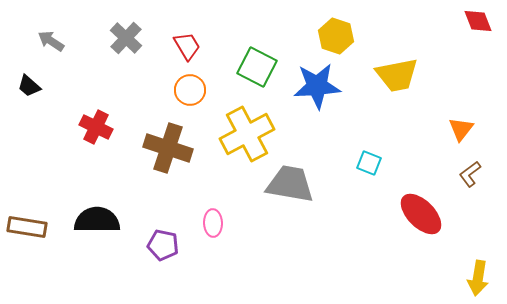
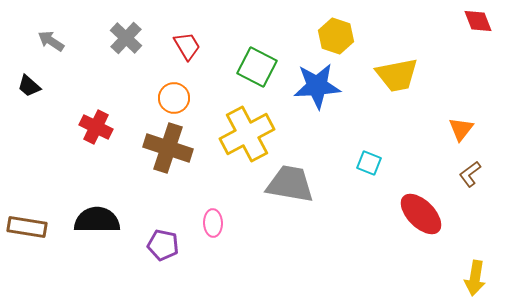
orange circle: moved 16 px left, 8 px down
yellow arrow: moved 3 px left
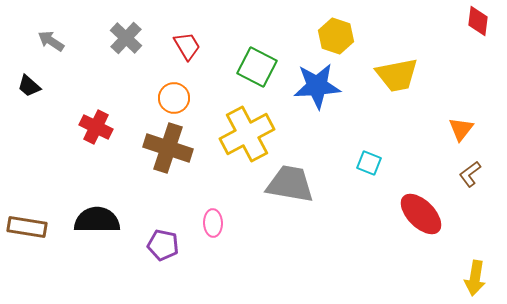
red diamond: rotated 28 degrees clockwise
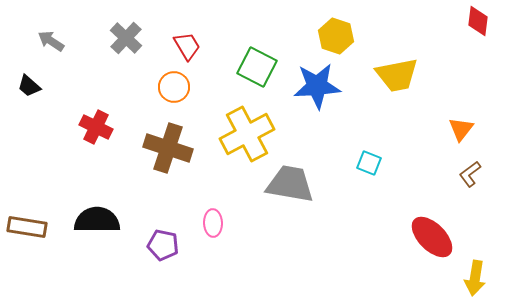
orange circle: moved 11 px up
red ellipse: moved 11 px right, 23 px down
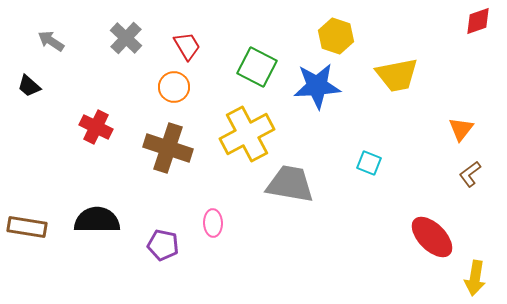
red diamond: rotated 64 degrees clockwise
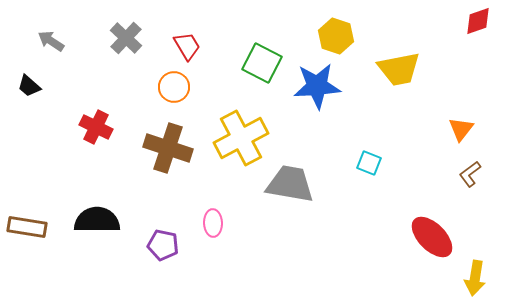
green square: moved 5 px right, 4 px up
yellow trapezoid: moved 2 px right, 6 px up
yellow cross: moved 6 px left, 4 px down
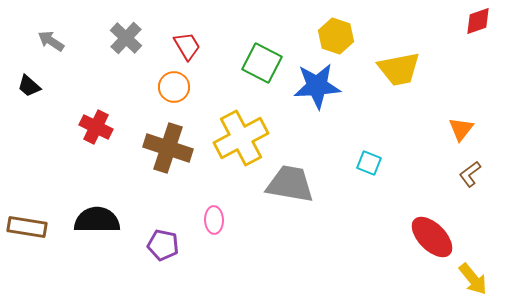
pink ellipse: moved 1 px right, 3 px up
yellow arrow: moved 2 px left, 1 px down; rotated 48 degrees counterclockwise
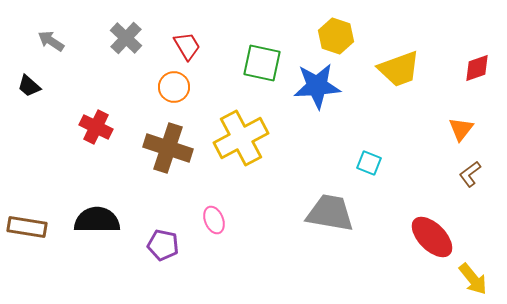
red diamond: moved 1 px left, 47 px down
green square: rotated 15 degrees counterclockwise
yellow trapezoid: rotated 9 degrees counterclockwise
gray trapezoid: moved 40 px right, 29 px down
pink ellipse: rotated 20 degrees counterclockwise
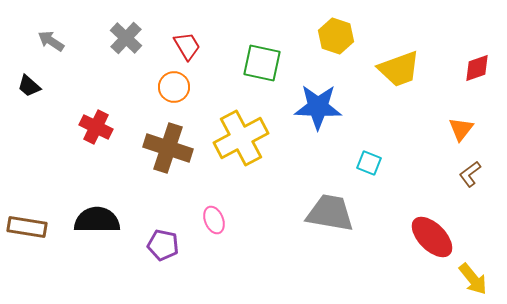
blue star: moved 1 px right, 21 px down; rotated 6 degrees clockwise
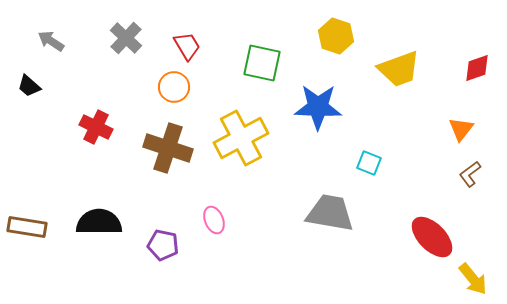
black semicircle: moved 2 px right, 2 px down
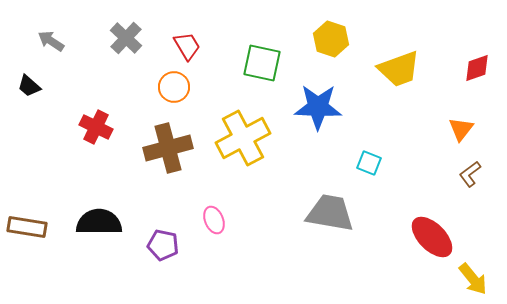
yellow hexagon: moved 5 px left, 3 px down
yellow cross: moved 2 px right
brown cross: rotated 33 degrees counterclockwise
